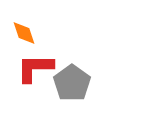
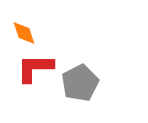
gray pentagon: moved 8 px right; rotated 9 degrees clockwise
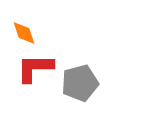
gray pentagon: rotated 12 degrees clockwise
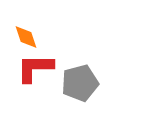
orange diamond: moved 2 px right, 4 px down
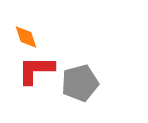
red L-shape: moved 1 px right, 2 px down
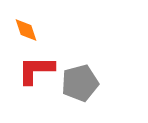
orange diamond: moved 7 px up
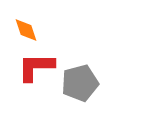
red L-shape: moved 3 px up
